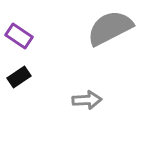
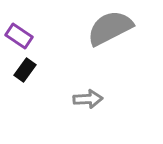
black rectangle: moved 6 px right, 7 px up; rotated 20 degrees counterclockwise
gray arrow: moved 1 px right, 1 px up
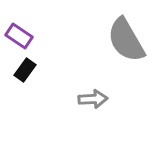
gray semicircle: moved 16 px right, 12 px down; rotated 93 degrees counterclockwise
gray arrow: moved 5 px right
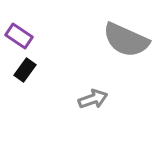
gray semicircle: rotated 36 degrees counterclockwise
gray arrow: rotated 16 degrees counterclockwise
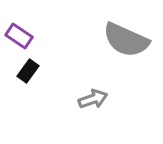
black rectangle: moved 3 px right, 1 px down
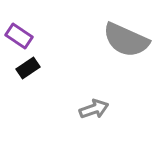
black rectangle: moved 3 px up; rotated 20 degrees clockwise
gray arrow: moved 1 px right, 10 px down
